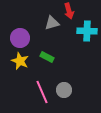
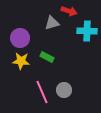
red arrow: rotated 56 degrees counterclockwise
yellow star: moved 1 px right; rotated 18 degrees counterclockwise
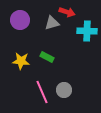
red arrow: moved 2 px left, 1 px down
purple circle: moved 18 px up
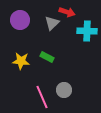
gray triangle: rotated 28 degrees counterclockwise
pink line: moved 5 px down
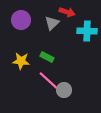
purple circle: moved 1 px right
pink line: moved 7 px right, 16 px up; rotated 25 degrees counterclockwise
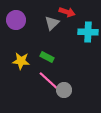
purple circle: moved 5 px left
cyan cross: moved 1 px right, 1 px down
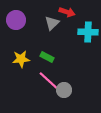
yellow star: moved 2 px up; rotated 12 degrees counterclockwise
